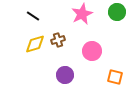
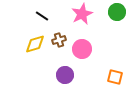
black line: moved 9 px right
brown cross: moved 1 px right
pink circle: moved 10 px left, 2 px up
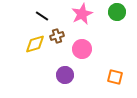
brown cross: moved 2 px left, 4 px up
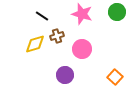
pink star: rotated 30 degrees counterclockwise
orange square: rotated 28 degrees clockwise
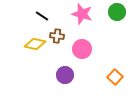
brown cross: rotated 24 degrees clockwise
yellow diamond: rotated 30 degrees clockwise
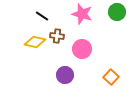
yellow diamond: moved 2 px up
orange square: moved 4 px left
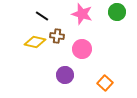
orange square: moved 6 px left, 6 px down
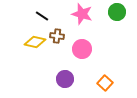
purple circle: moved 4 px down
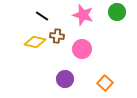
pink star: moved 1 px right, 1 px down
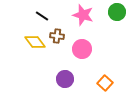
yellow diamond: rotated 40 degrees clockwise
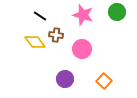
black line: moved 2 px left
brown cross: moved 1 px left, 1 px up
orange square: moved 1 px left, 2 px up
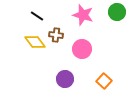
black line: moved 3 px left
